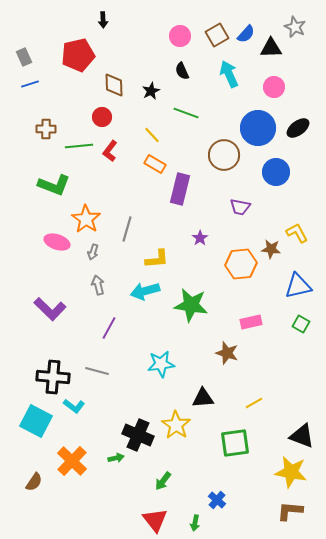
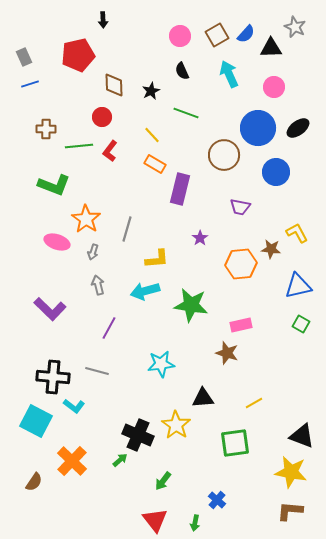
pink rectangle at (251, 322): moved 10 px left, 3 px down
green arrow at (116, 458): moved 4 px right, 2 px down; rotated 28 degrees counterclockwise
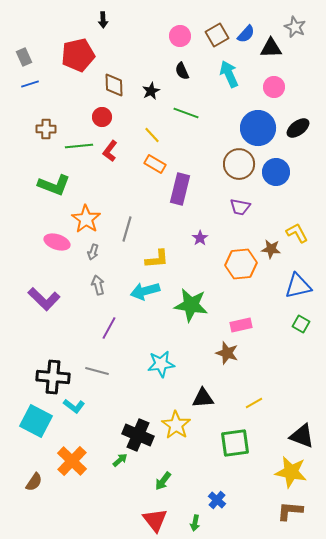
brown circle at (224, 155): moved 15 px right, 9 px down
purple L-shape at (50, 309): moved 6 px left, 10 px up
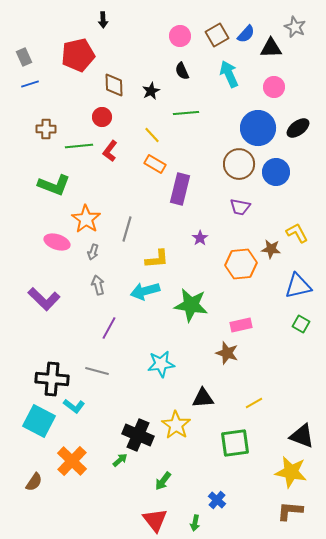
green line at (186, 113): rotated 25 degrees counterclockwise
black cross at (53, 377): moved 1 px left, 2 px down
cyan square at (36, 421): moved 3 px right
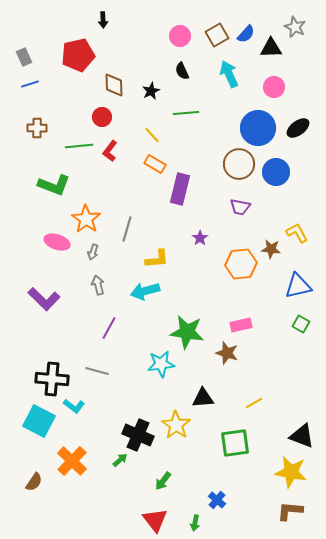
brown cross at (46, 129): moved 9 px left, 1 px up
green star at (191, 305): moved 4 px left, 27 px down
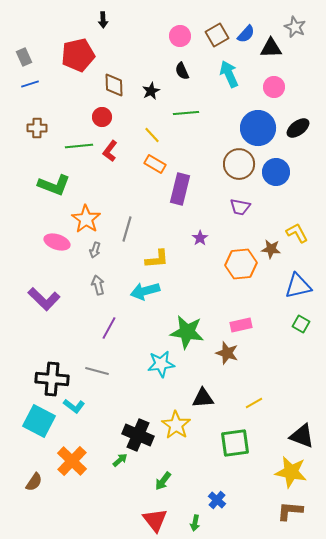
gray arrow at (93, 252): moved 2 px right, 2 px up
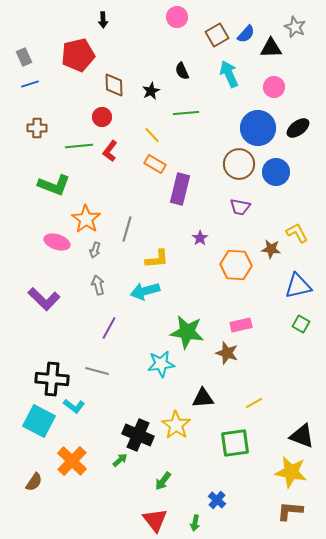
pink circle at (180, 36): moved 3 px left, 19 px up
orange hexagon at (241, 264): moved 5 px left, 1 px down; rotated 8 degrees clockwise
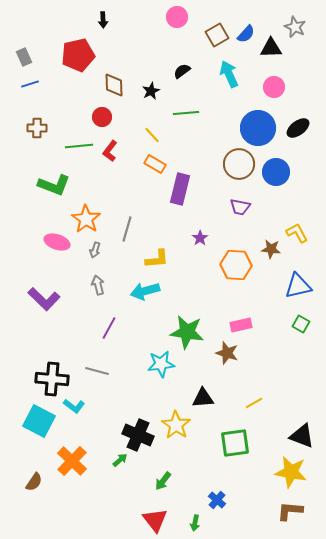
black semicircle at (182, 71): rotated 78 degrees clockwise
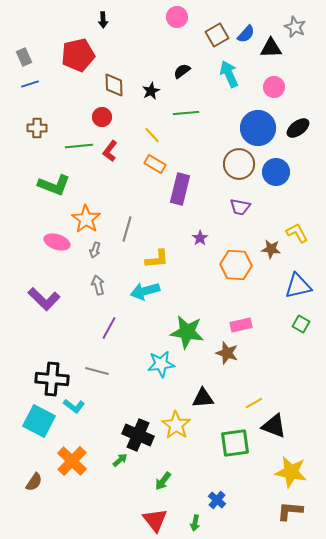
black triangle at (302, 436): moved 28 px left, 10 px up
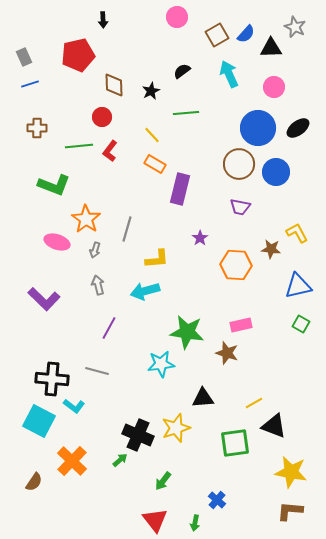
yellow star at (176, 425): moved 3 px down; rotated 20 degrees clockwise
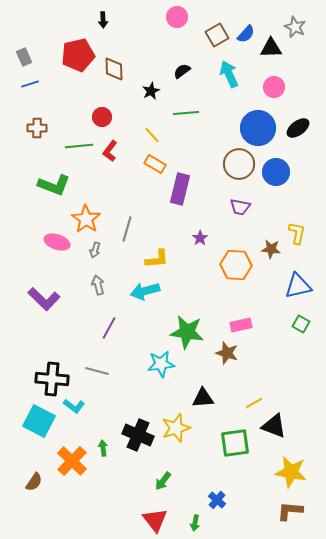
brown diamond at (114, 85): moved 16 px up
yellow L-shape at (297, 233): rotated 40 degrees clockwise
green arrow at (120, 460): moved 17 px left, 12 px up; rotated 56 degrees counterclockwise
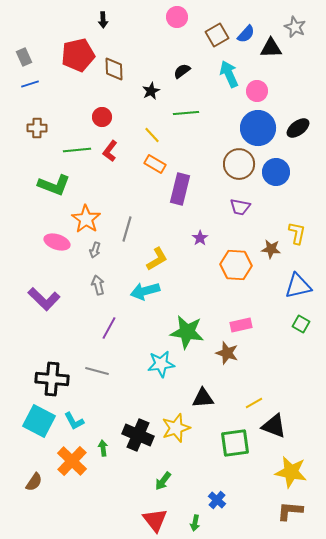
pink circle at (274, 87): moved 17 px left, 4 px down
green line at (79, 146): moved 2 px left, 4 px down
yellow L-shape at (157, 259): rotated 25 degrees counterclockwise
cyan L-shape at (74, 406): moved 15 px down; rotated 25 degrees clockwise
